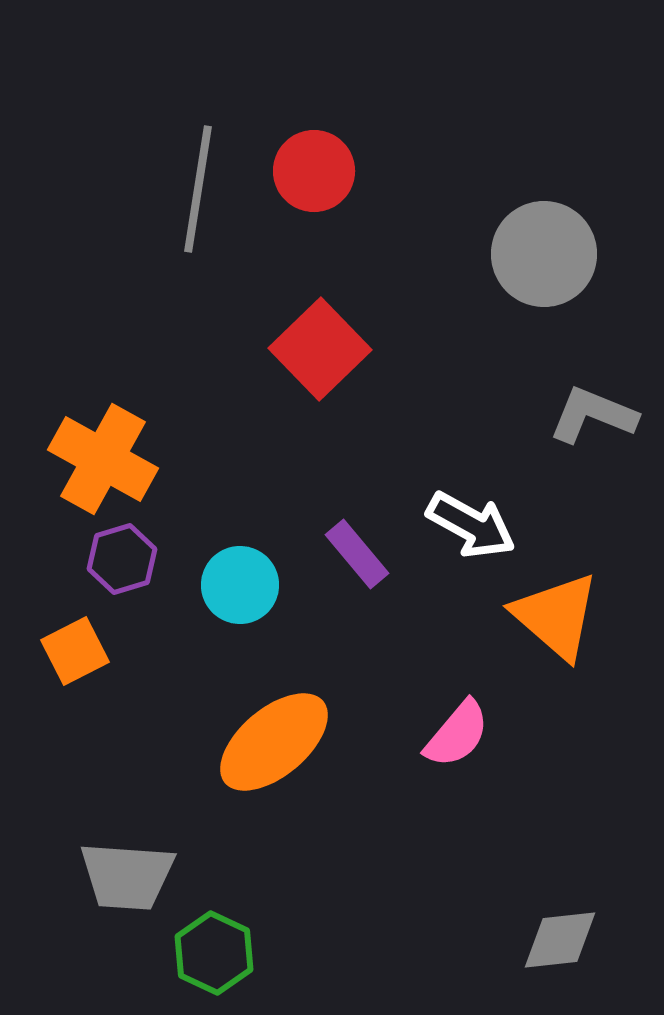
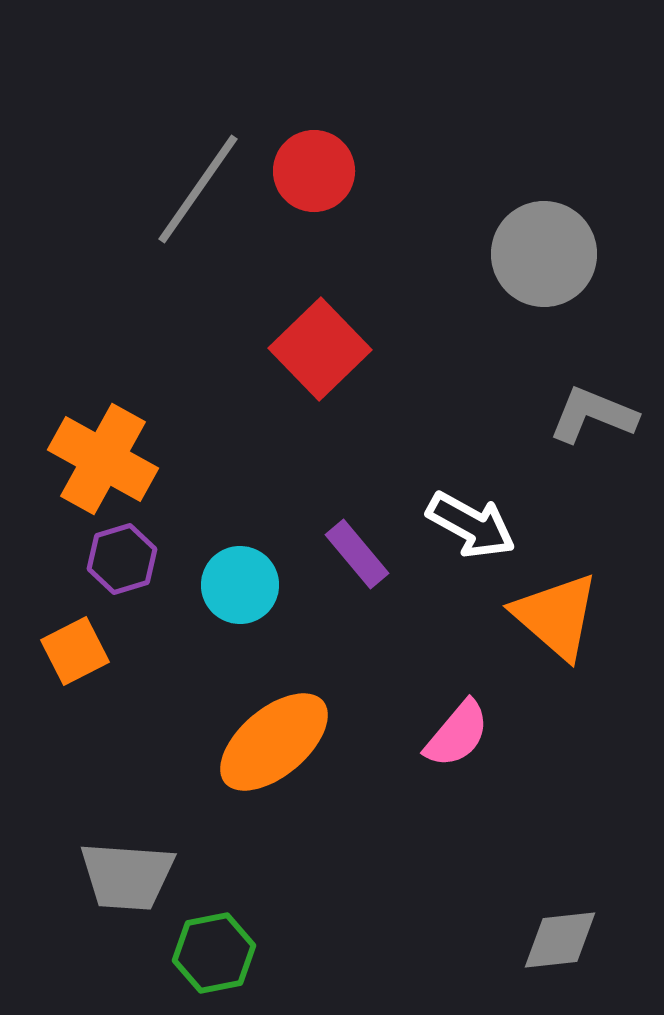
gray line: rotated 26 degrees clockwise
green hexagon: rotated 24 degrees clockwise
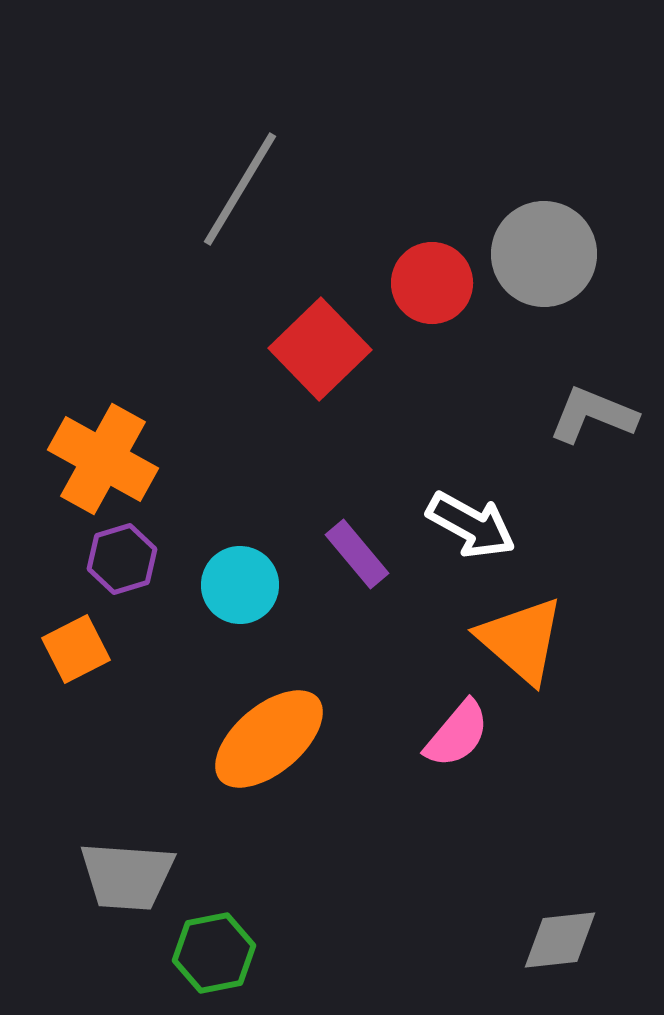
red circle: moved 118 px right, 112 px down
gray line: moved 42 px right; rotated 4 degrees counterclockwise
orange triangle: moved 35 px left, 24 px down
orange square: moved 1 px right, 2 px up
orange ellipse: moved 5 px left, 3 px up
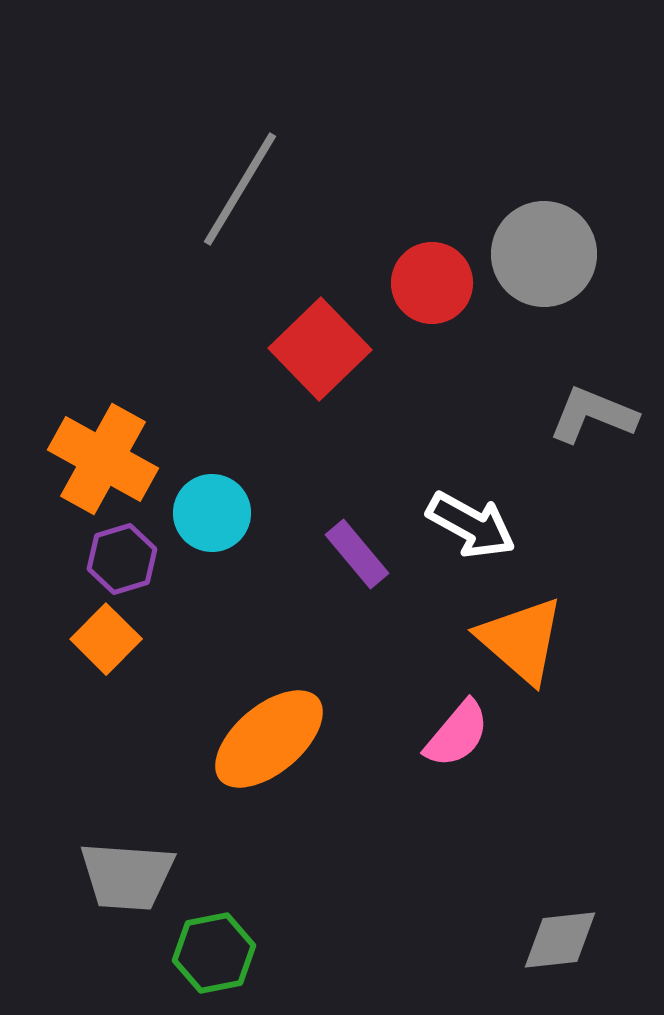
cyan circle: moved 28 px left, 72 px up
orange square: moved 30 px right, 10 px up; rotated 18 degrees counterclockwise
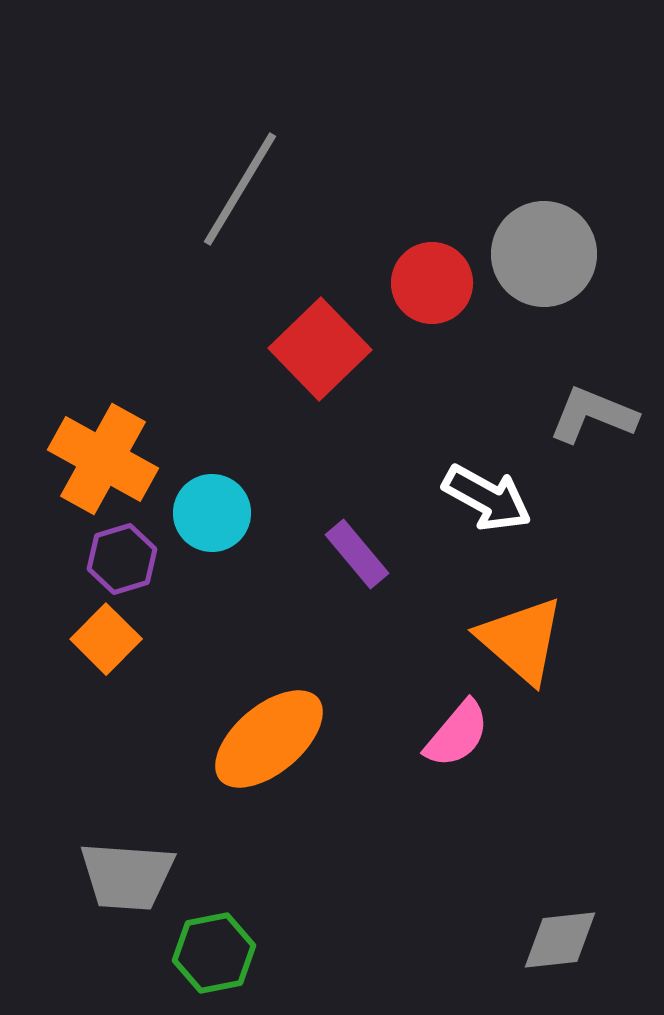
white arrow: moved 16 px right, 27 px up
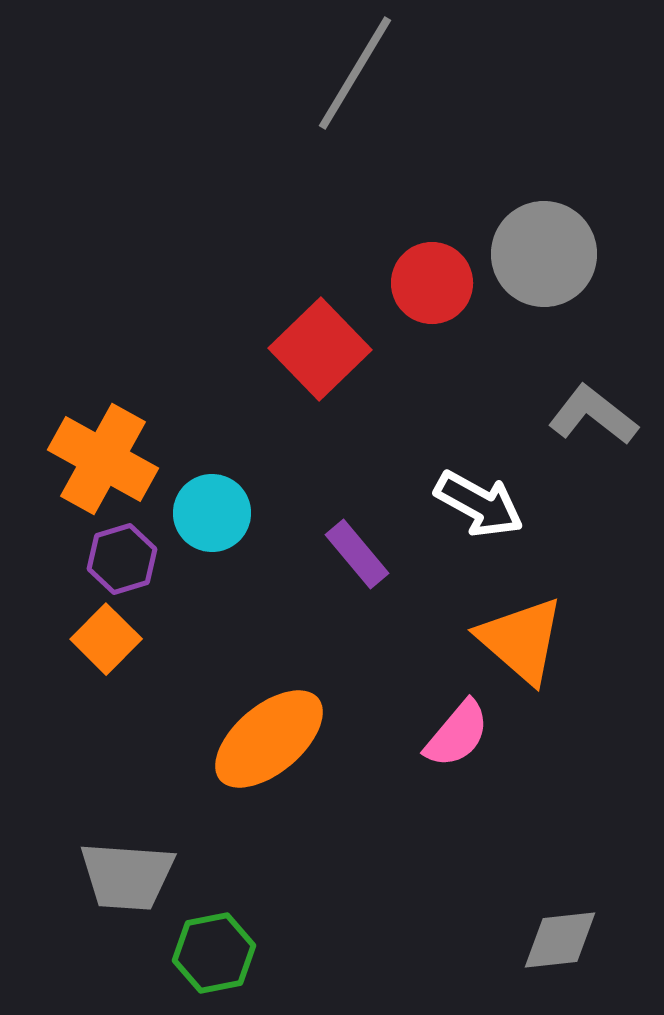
gray line: moved 115 px right, 116 px up
gray L-shape: rotated 16 degrees clockwise
white arrow: moved 8 px left, 6 px down
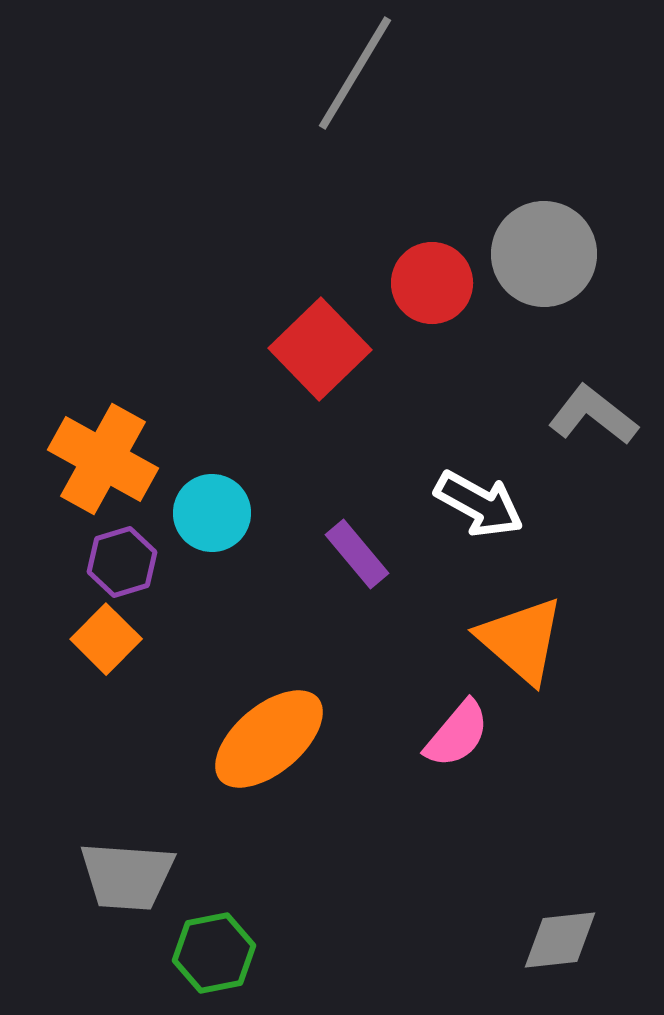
purple hexagon: moved 3 px down
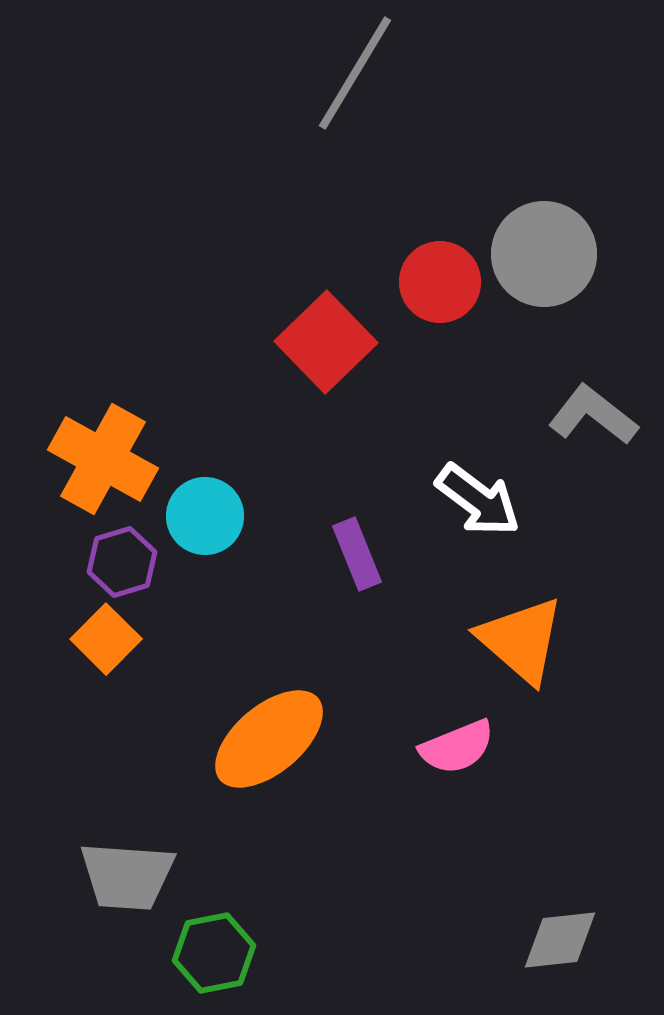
red circle: moved 8 px right, 1 px up
red square: moved 6 px right, 7 px up
white arrow: moved 1 px left, 4 px up; rotated 8 degrees clockwise
cyan circle: moved 7 px left, 3 px down
purple rectangle: rotated 18 degrees clockwise
pink semicircle: moved 13 px down; rotated 28 degrees clockwise
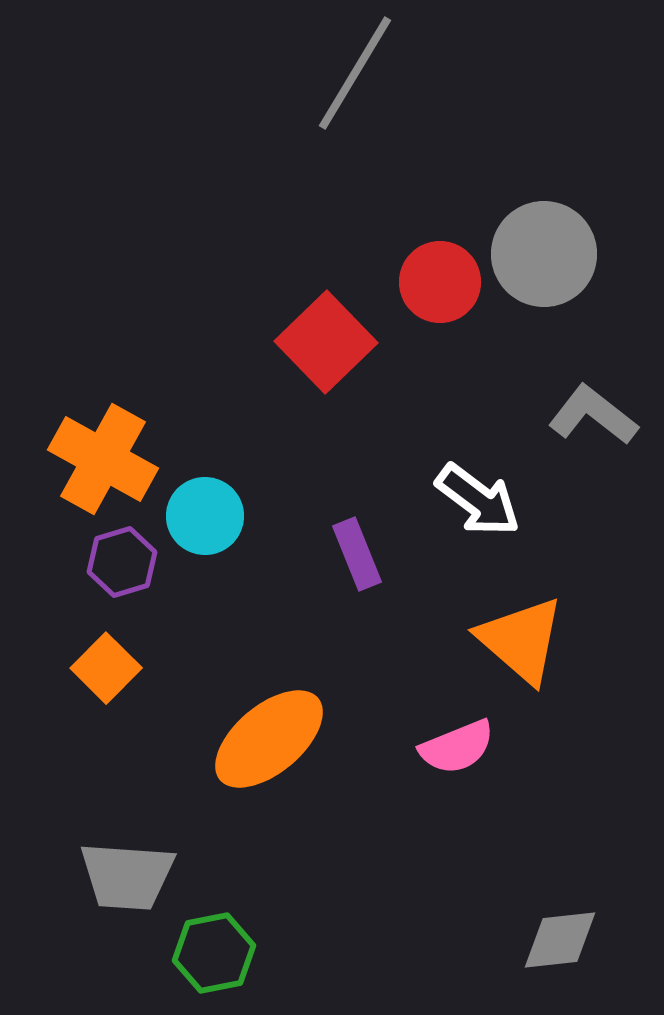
orange square: moved 29 px down
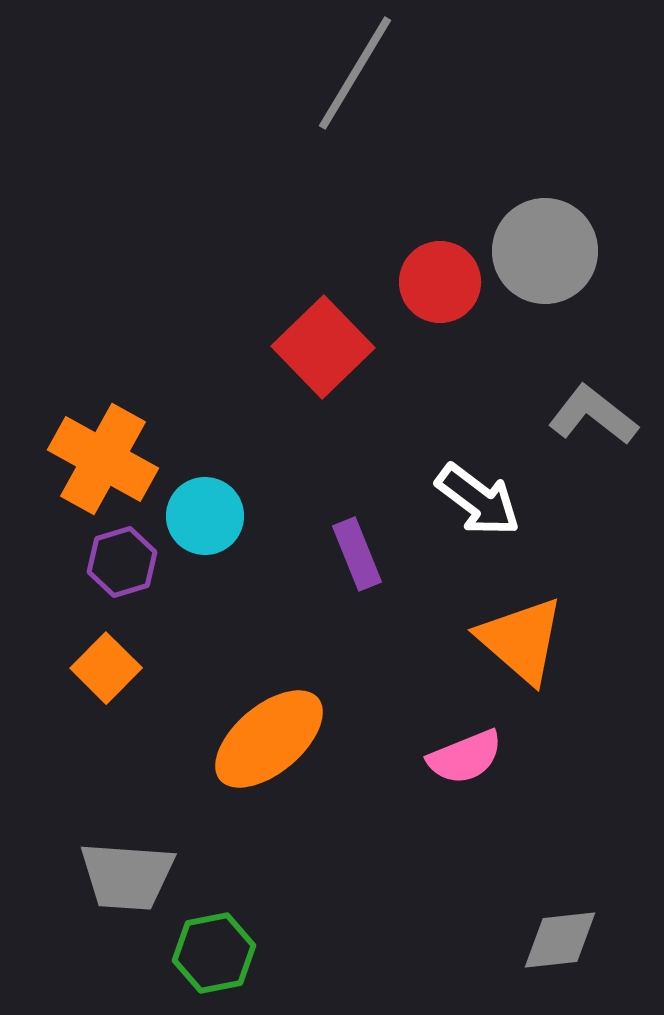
gray circle: moved 1 px right, 3 px up
red square: moved 3 px left, 5 px down
pink semicircle: moved 8 px right, 10 px down
